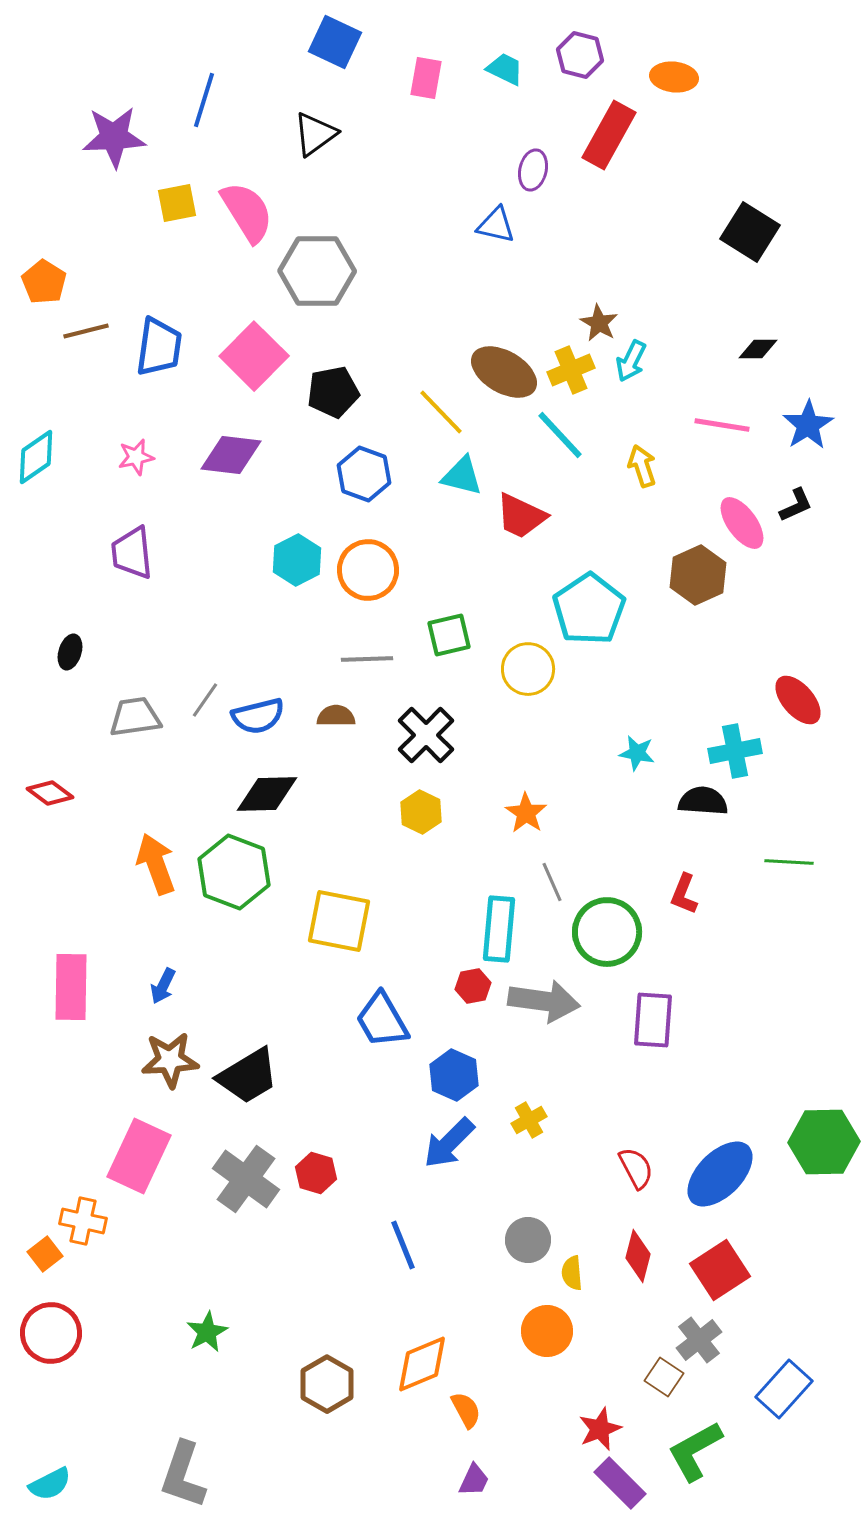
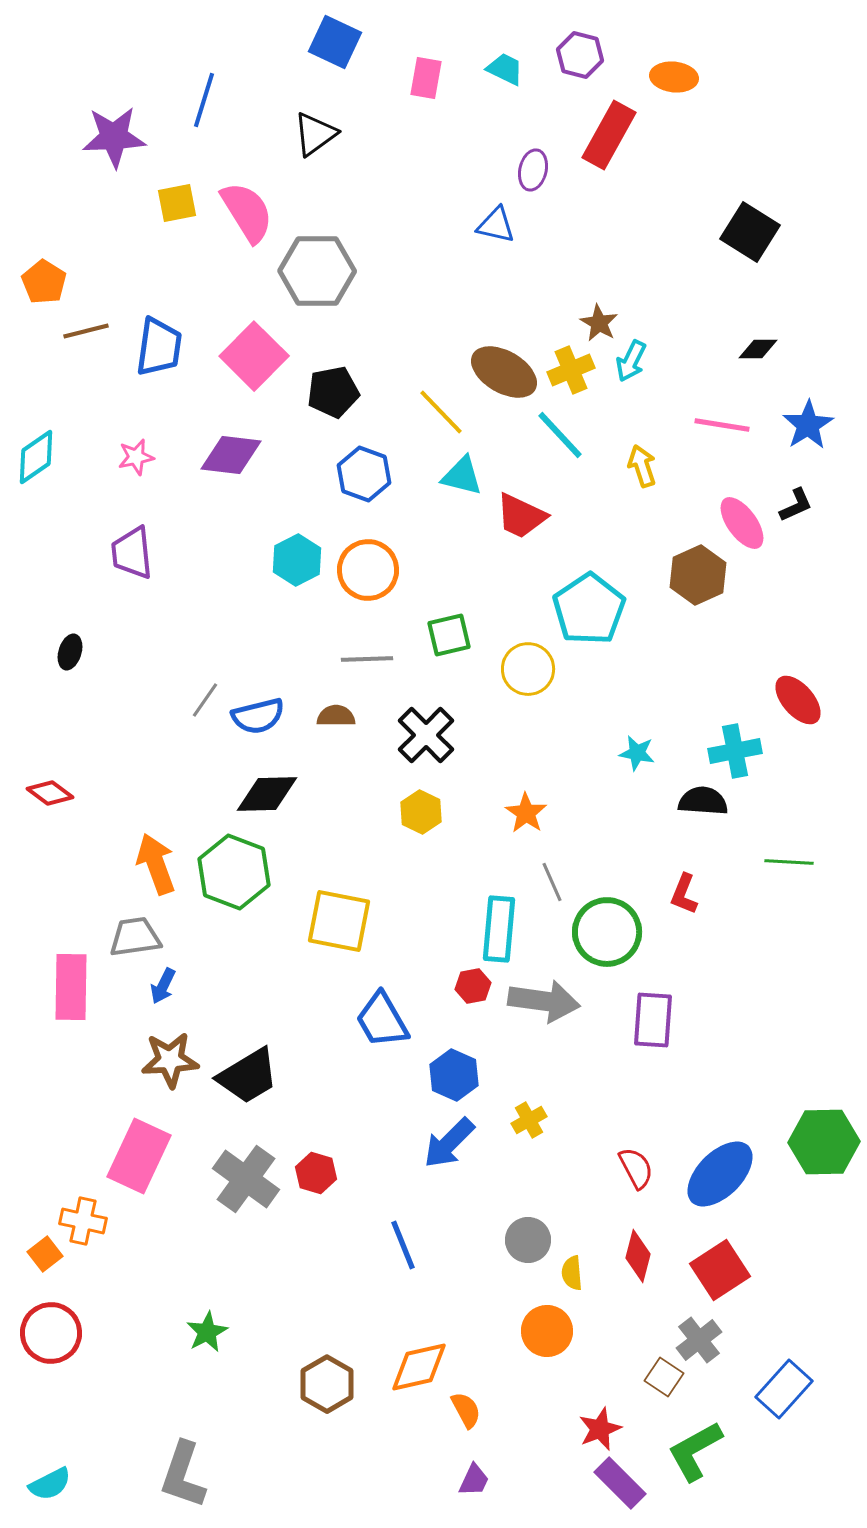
gray trapezoid at (135, 717): moved 220 px down
orange diamond at (422, 1364): moved 3 px left, 3 px down; rotated 10 degrees clockwise
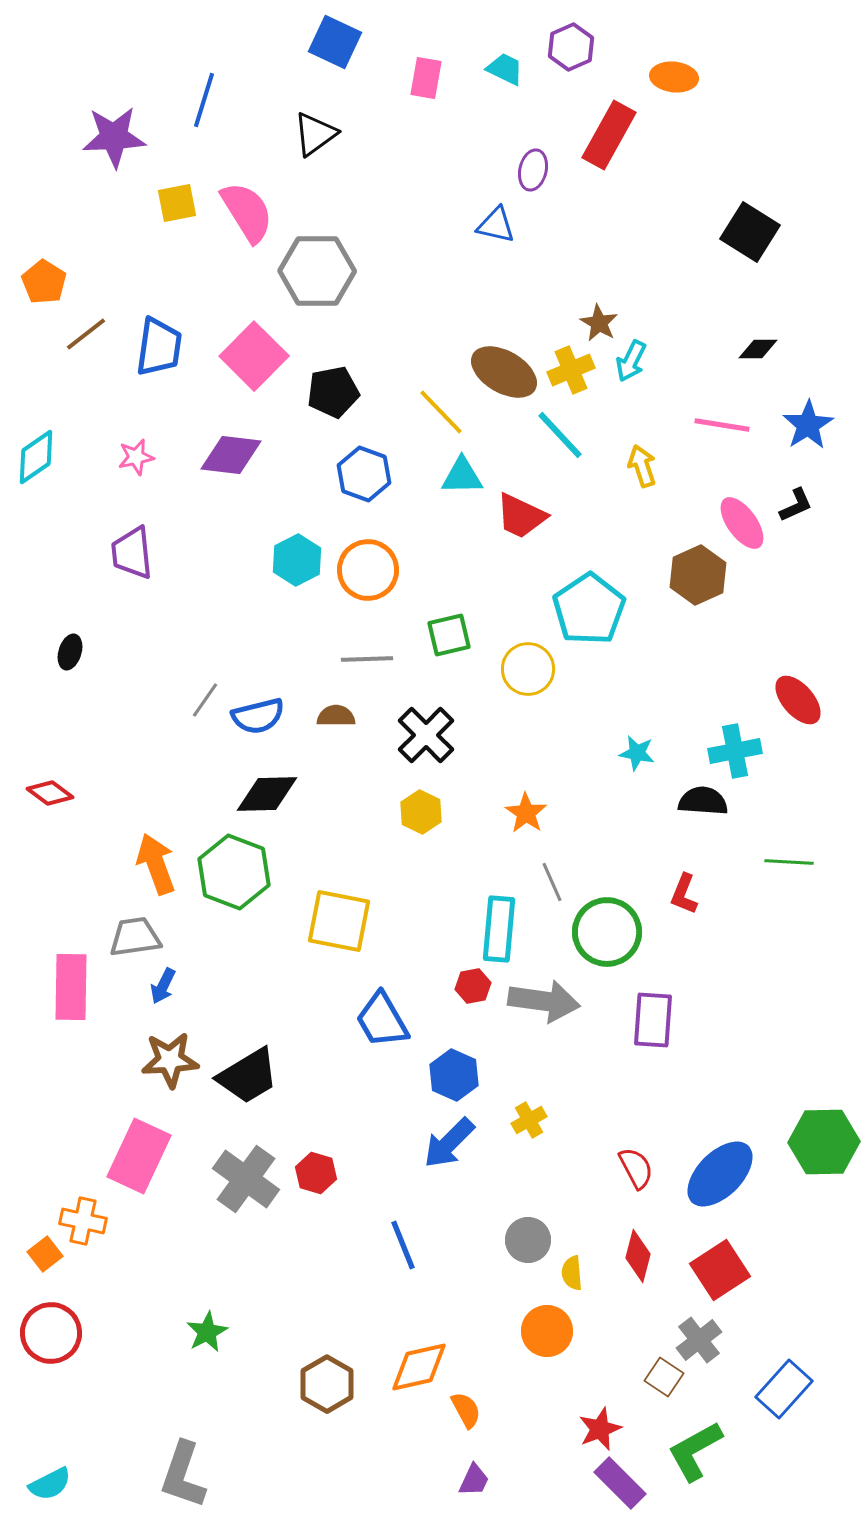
purple hexagon at (580, 55): moved 9 px left, 8 px up; rotated 21 degrees clockwise
brown line at (86, 331): moved 3 px down; rotated 24 degrees counterclockwise
cyan triangle at (462, 476): rotated 15 degrees counterclockwise
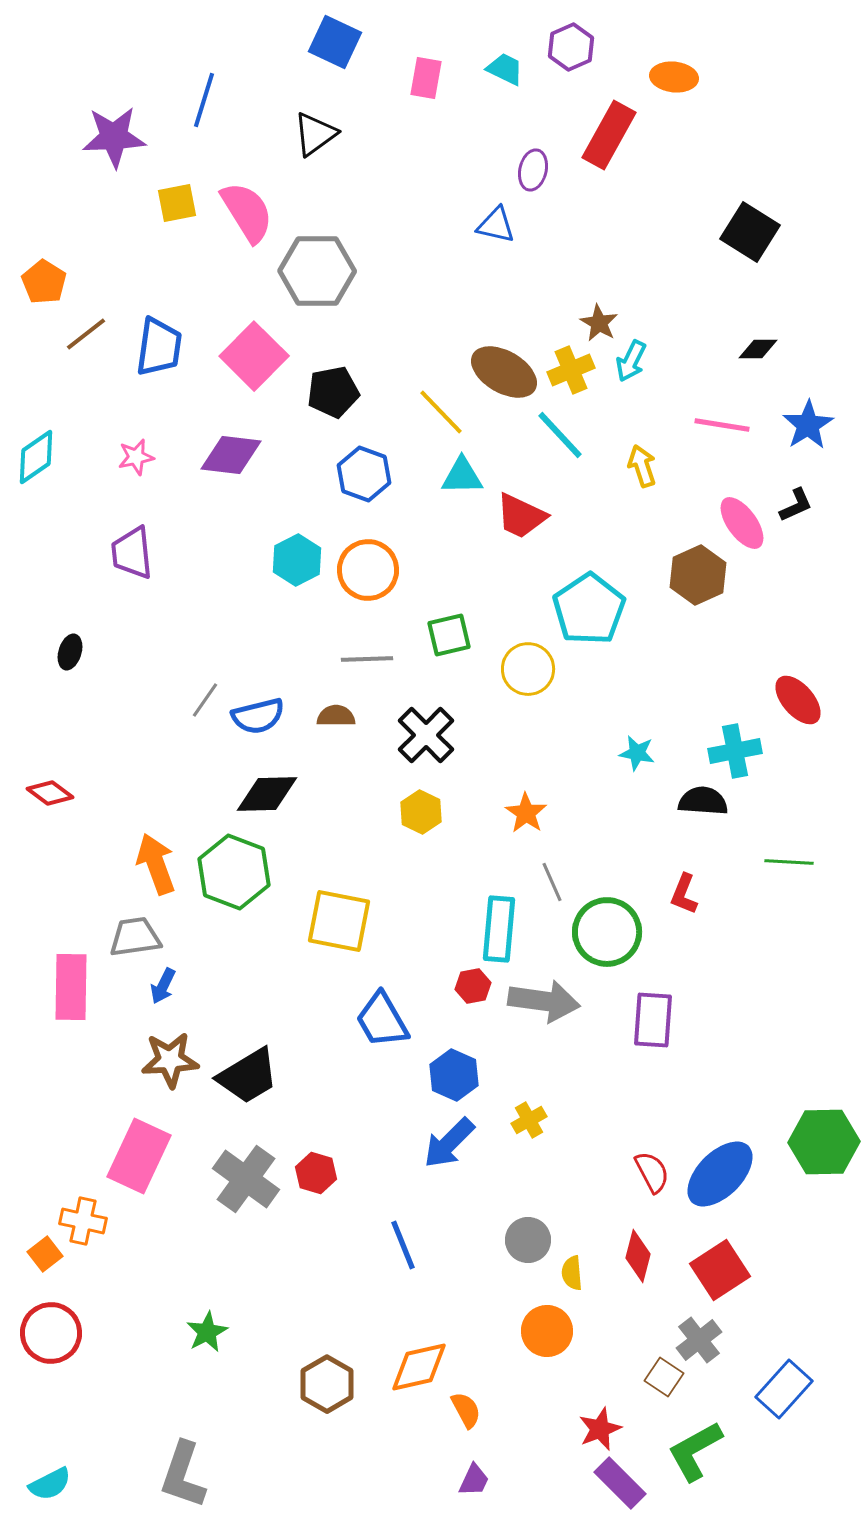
red semicircle at (636, 1168): moved 16 px right, 4 px down
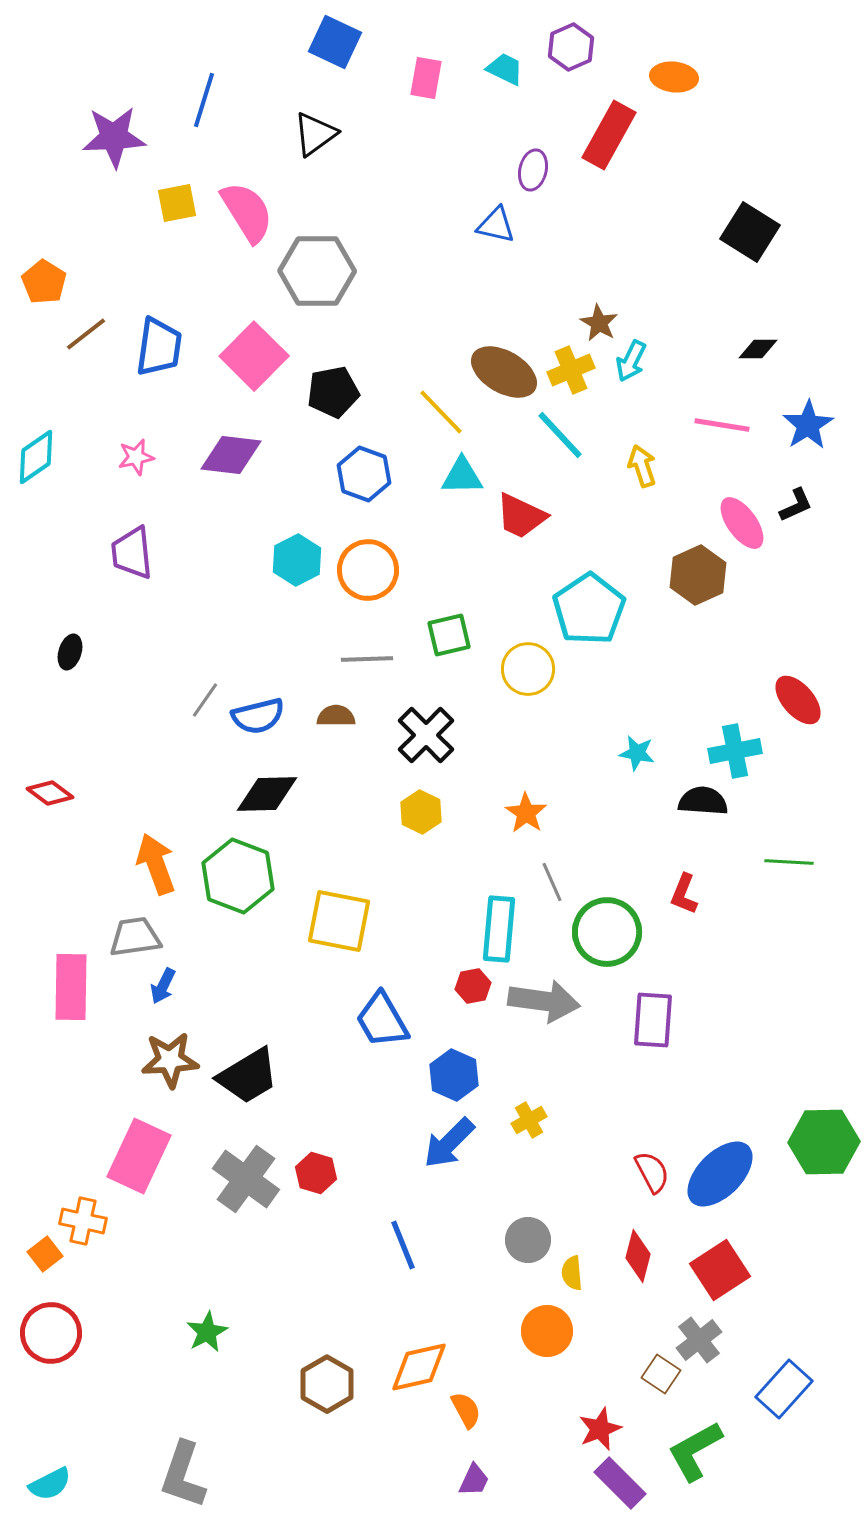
green hexagon at (234, 872): moved 4 px right, 4 px down
brown square at (664, 1377): moved 3 px left, 3 px up
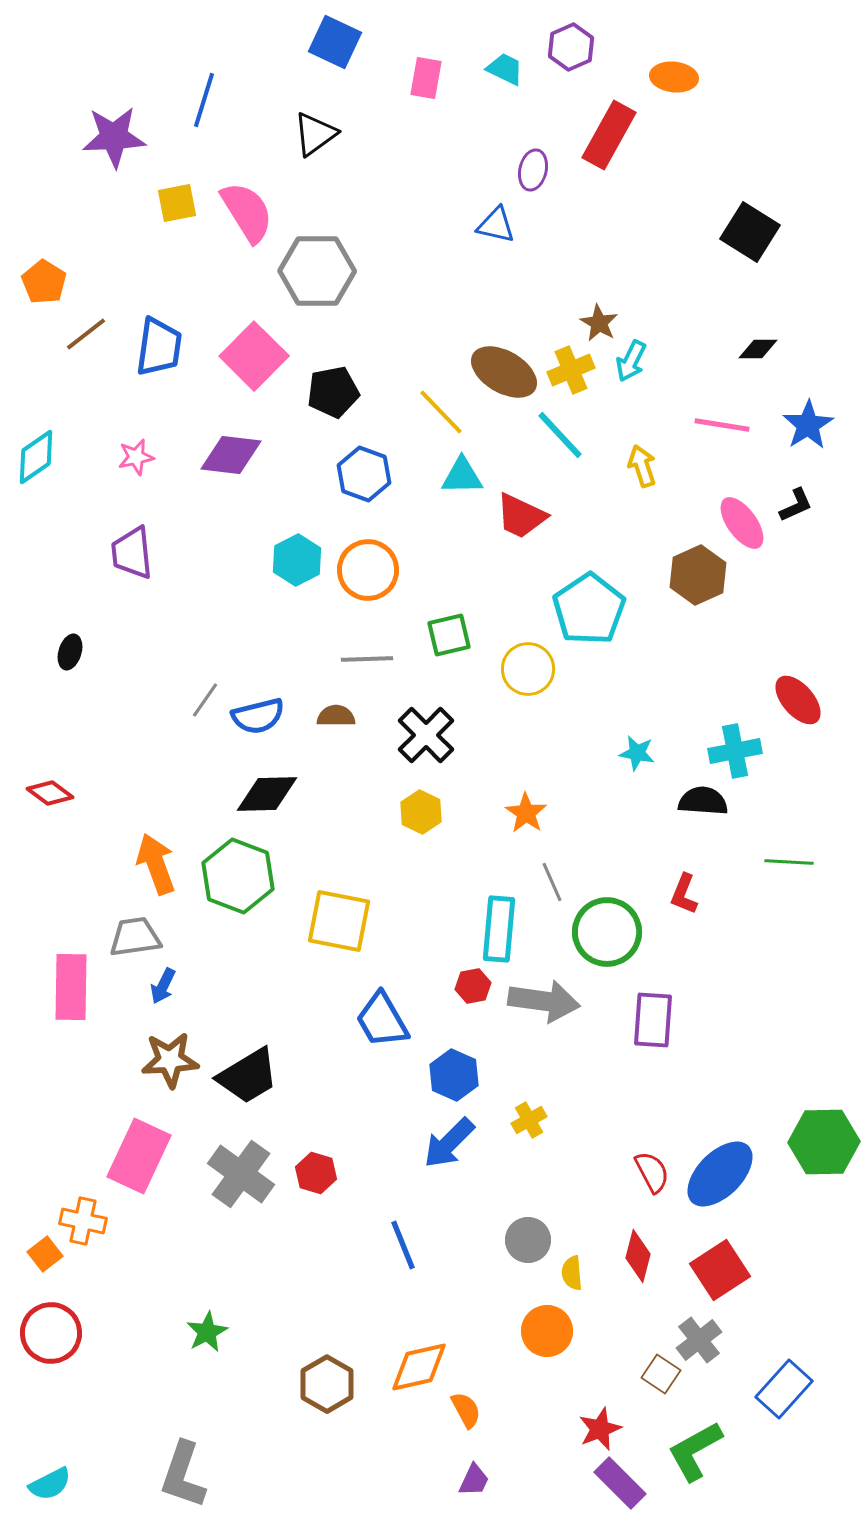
gray cross at (246, 1179): moved 5 px left, 5 px up
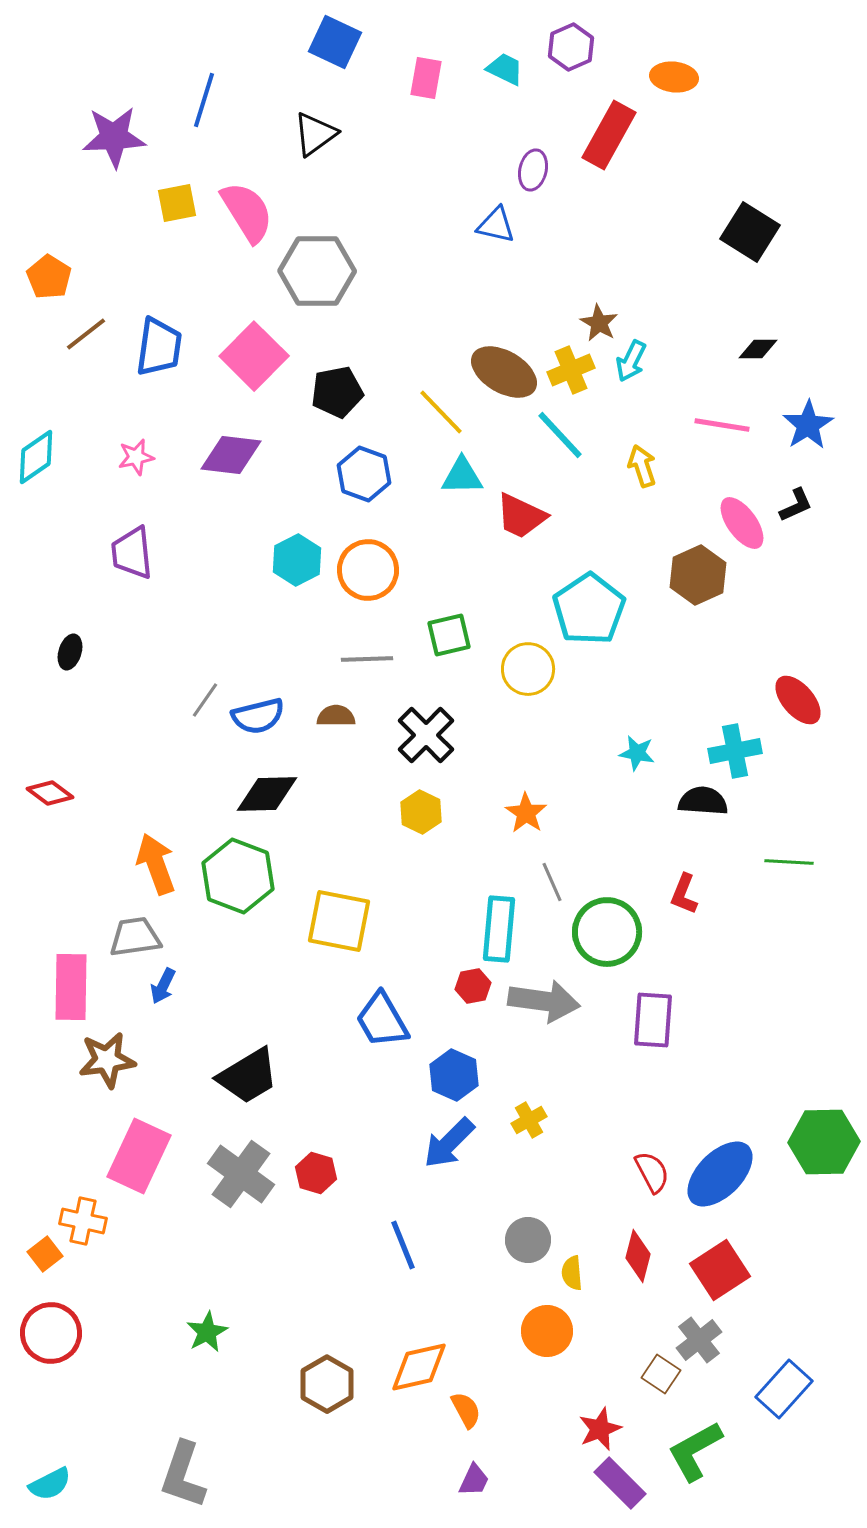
orange pentagon at (44, 282): moved 5 px right, 5 px up
black pentagon at (333, 392): moved 4 px right
brown star at (170, 1060): moved 63 px left; rotated 4 degrees counterclockwise
